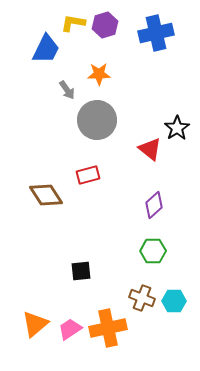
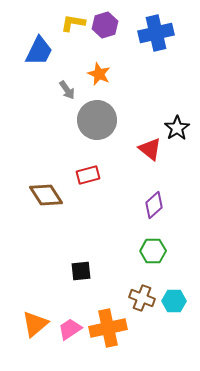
blue trapezoid: moved 7 px left, 2 px down
orange star: rotated 25 degrees clockwise
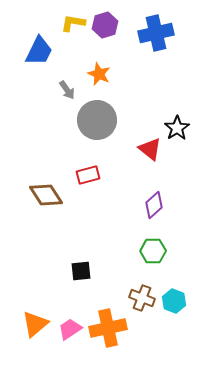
cyan hexagon: rotated 20 degrees clockwise
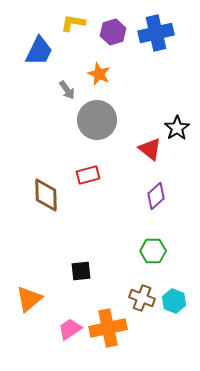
purple hexagon: moved 8 px right, 7 px down
brown diamond: rotated 32 degrees clockwise
purple diamond: moved 2 px right, 9 px up
orange triangle: moved 6 px left, 25 px up
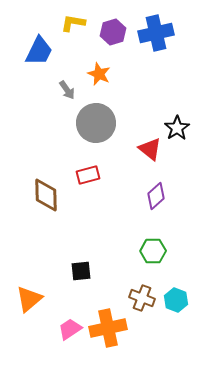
gray circle: moved 1 px left, 3 px down
cyan hexagon: moved 2 px right, 1 px up
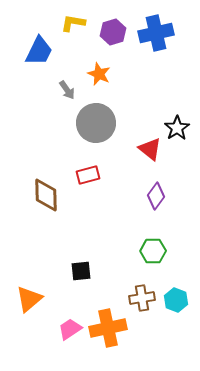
purple diamond: rotated 12 degrees counterclockwise
brown cross: rotated 30 degrees counterclockwise
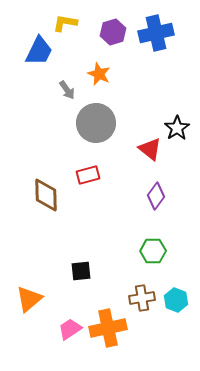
yellow L-shape: moved 8 px left
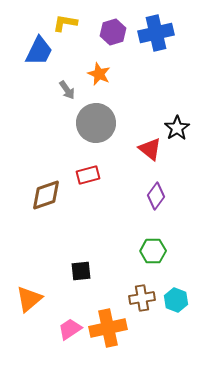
brown diamond: rotated 72 degrees clockwise
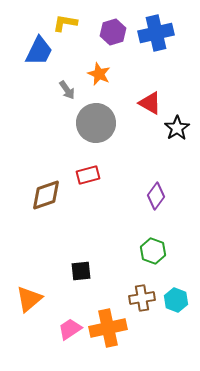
red triangle: moved 46 px up; rotated 10 degrees counterclockwise
green hexagon: rotated 20 degrees clockwise
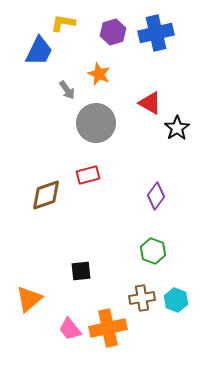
yellow L-shape: moved 2 px left
pink trapezoid: rotated 95 degrees counterclockwise
